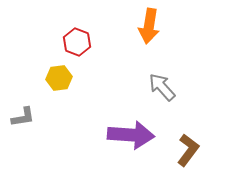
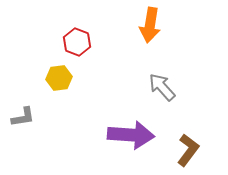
orange arrow: moved 1 px right, 1 px up
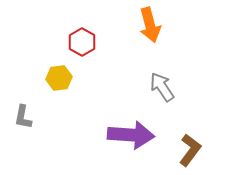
orange arrow: rotated 24 degrees counterclockwise
red hexagon: moved 5 px right; rotated 8 degrees clockwise
gray arrow: rotated 8 degrees clockwise
gray L-shape: rotated 110 degrees clockwise
brown L-shape: moved 2 px right
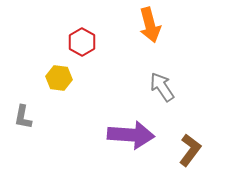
yellow hexagon: rotated 15 degrees clockwise
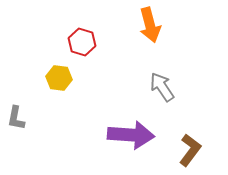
red hexagon: rotated 12 degrees counterclockwise
gray L-shape: moved 7 px left, 1 px down
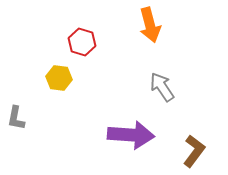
brown L-shape: moved 4 px right, 1 px down
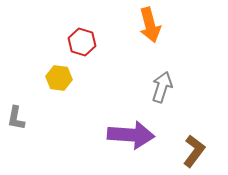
gray arrow: rotated 52 degrees clockwise
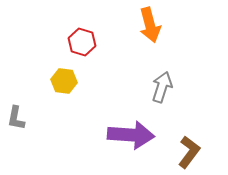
yellow hexagon: moved 5 px right, 3 px down
brown L-shape: moved 5 px left, 1 px down
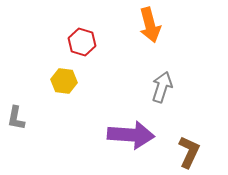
brown L-shape: rotated 12 degrees counterclockwise
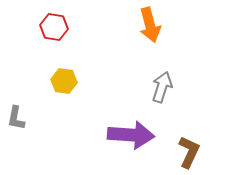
red hexagon: moved 28 px left, 15 px up; rotated 8 degrees counterclockwise
